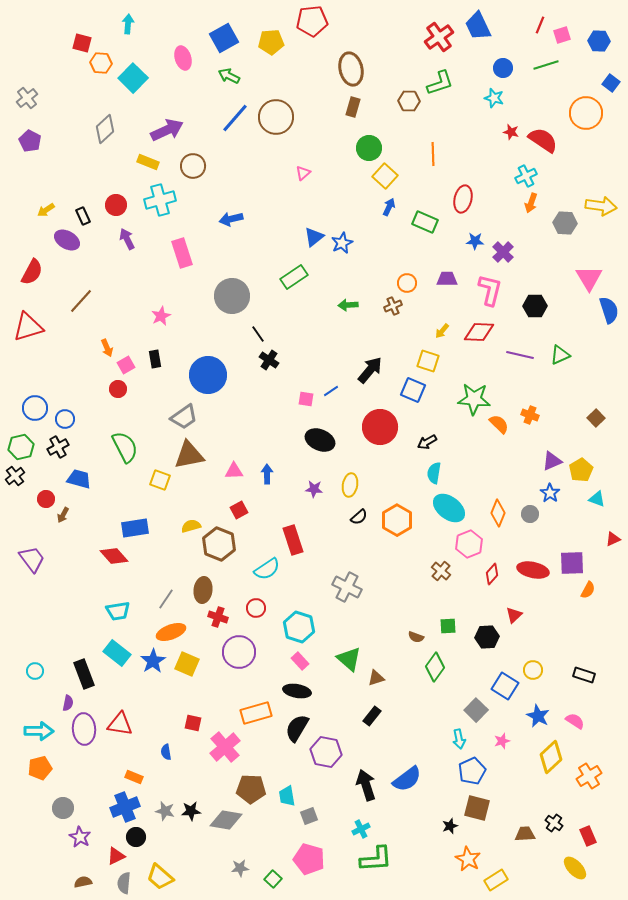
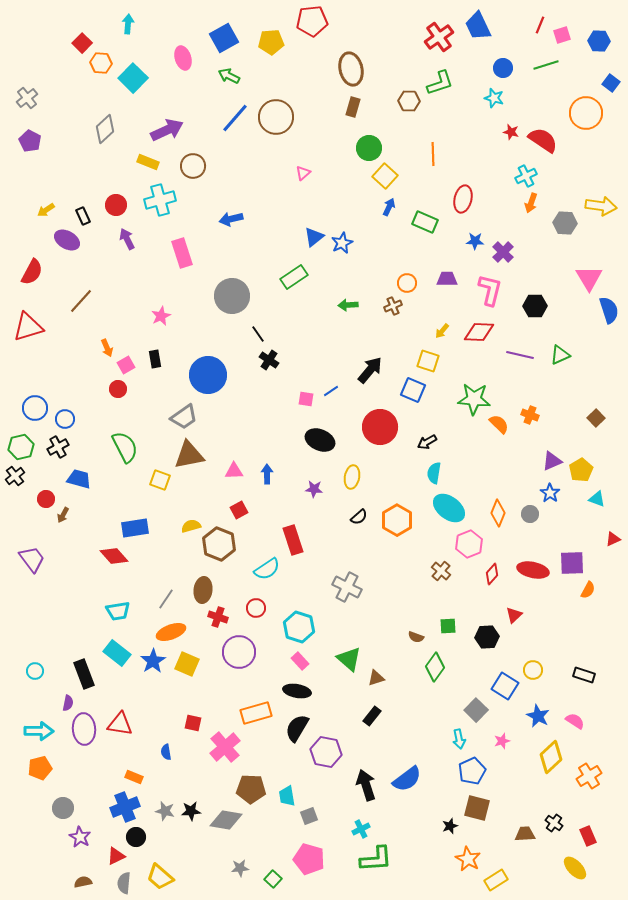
red square at (82, 43): rotated 30 degrees clockwise
yellow ellipse at (350, 485): moved 2 px right, 8 px up
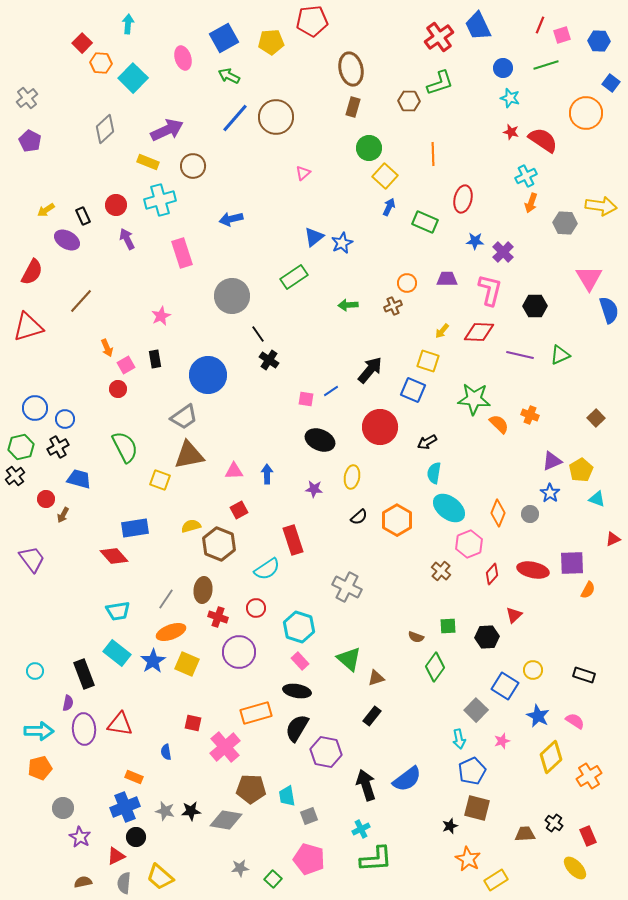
cyan star at (494, 98): moved 16 px right
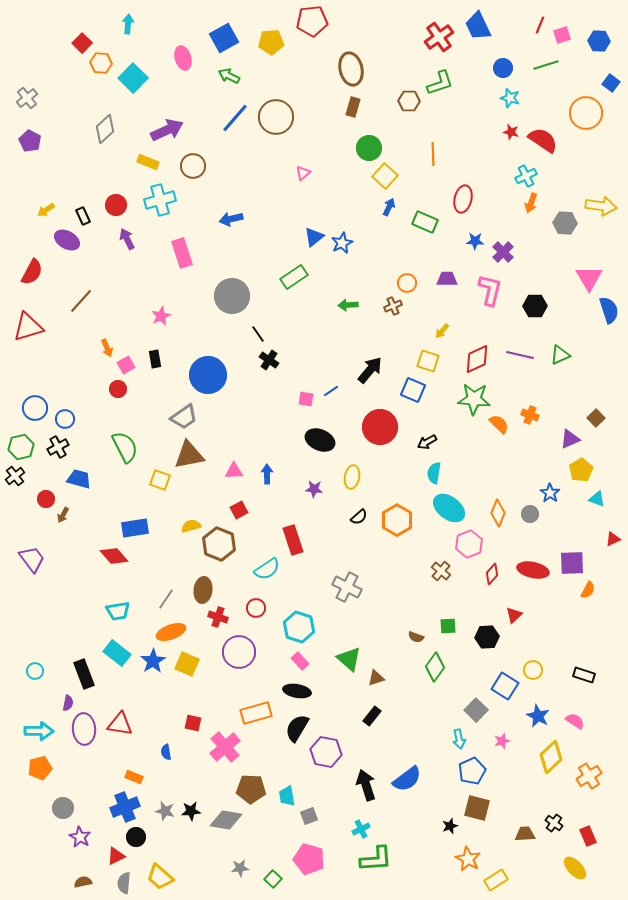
red diamond at (479, 332): moved 2 px left, 27 px down; rotated 28 degrees counterclockwise
purple triangle at (552, 461): moved 18 px right, 22 px up
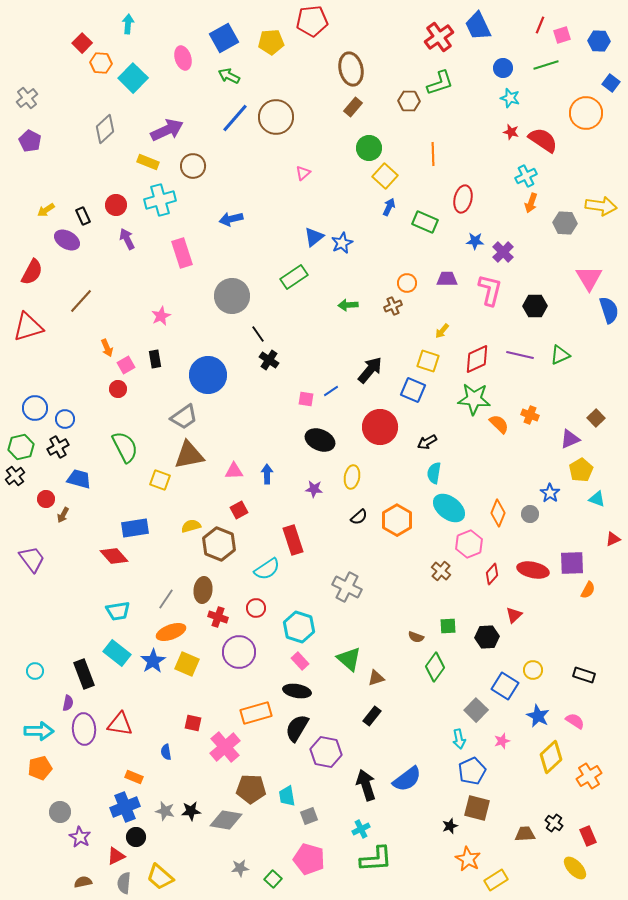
brown rectangle at (353, 107): rotated 24 degrees clockwise
gray circle at (63, 808): moved 3 px left, 4 px down
